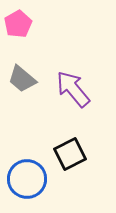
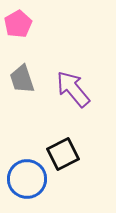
gray trapezoid: rotated 32 degrees clockwise
black square: moved 7 px left
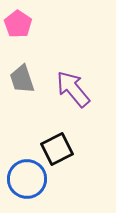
pink pentagon: rotated 8 degrees counterclockwise
black square: moved 6 px left, 5 px up
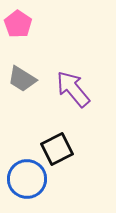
gray trapezoid: rotated 40 degrees counterclockwise
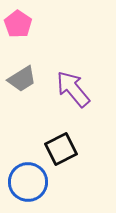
gray trapezoid: rotated 64 degrees counterclockwise
black square: moved 4 px right
blue circle: moved 1 px right, 3 px down
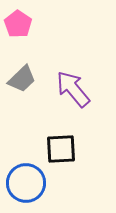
gray trapezoid: rotated 12 degrees counterclockwise
black square: rotated 24 degrees clockwise
blue circle: moved 2 px left, 1 px down
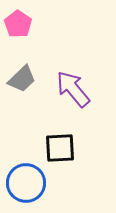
black square: moved 1 px left, 1 px up
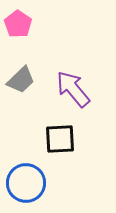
gray trapezoid: moved 1 px left, 1 px down
black square: moved 9 px up
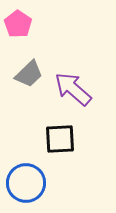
gray trapezoid: moved 8 px right, 6 px up
purple arrow: rotated 9 degrees counterclockwise
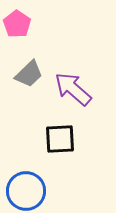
pink pentagon: moved 1 px left
blue circle: moved 8 px down
